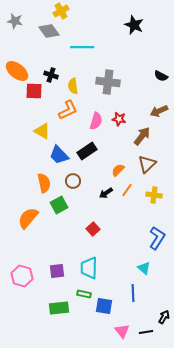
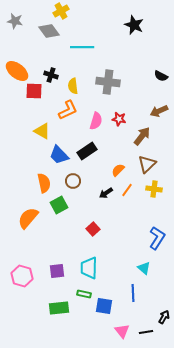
yellow cross at (154, 195): moved 6 px up
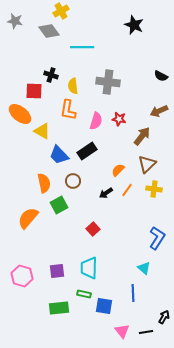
orange ellipse at (17, 71): moved 3 px right, 43 px down
orange L-shape at (68, 110): rotated 125 degrees clockwise
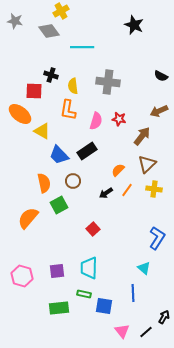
black line at (146, 332): rotated 32 degrees counterclockwise
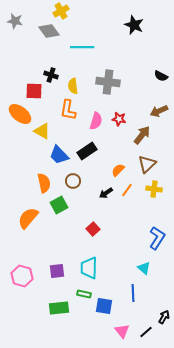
brown arrow at (142, 136): moved 1 px up
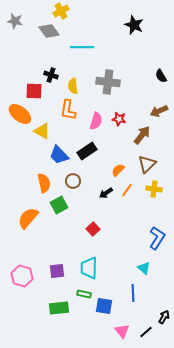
black semicircle at (161, 76): rotated 32 degrees clockwise
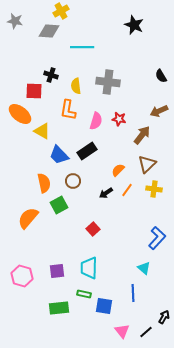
gray diamond at (49, 31): rotated 50 degrees counterclockwise
yellow semicircle at (73, 86): moved 3 px right
blue L-shape at (157, 238): rotated 10 degrees clockwise
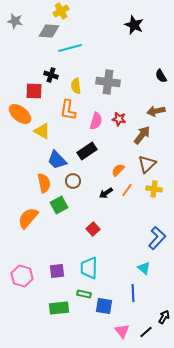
cyan line at (82, 47): moved 12 px left, 1 px down; rotated 15 degrees counterclockwise
brown arrow at (159, 111): moved 3 px left; rotated 12 degrees clockwise
blue trapezoid at (59, 155): moved 2 px left, 5 px down
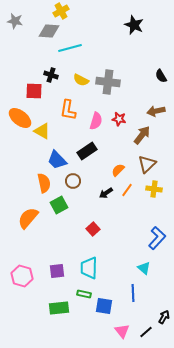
yellow semicircle at (76, 86): moved 5 px right, 6 px up; rotated 56 degrees counterclockwise
orange ellipse at (20, 114): moved 4 px down
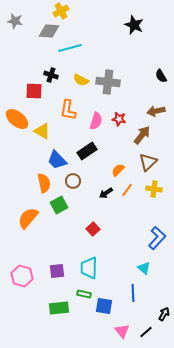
orange ellipse at (20, 118): moved 3 px left, 1 px down
brown triangle at (147, 164): moved 1 px right, 2 px up
black arrow at (164, 317): moved 3 px up
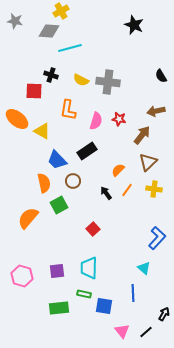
black arrow at (106, 193): rotated 88 degrees clockwise
